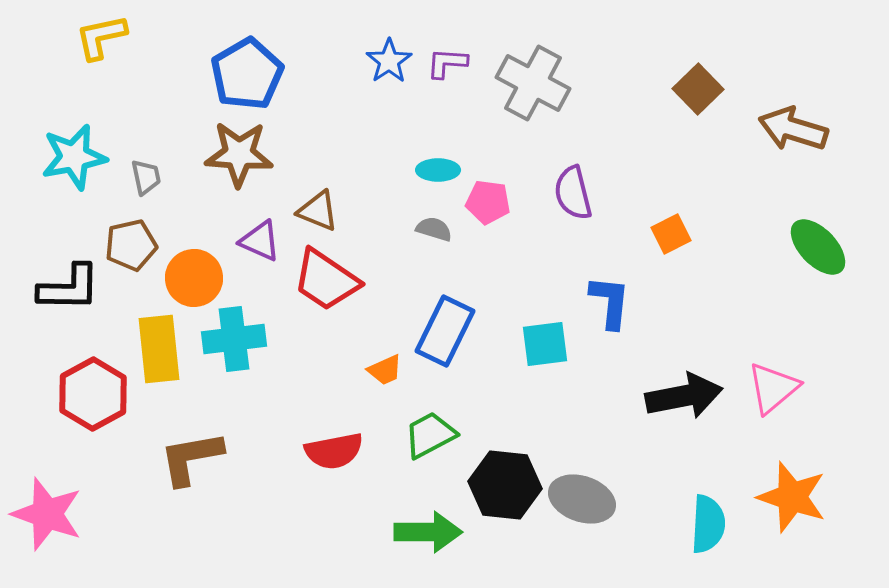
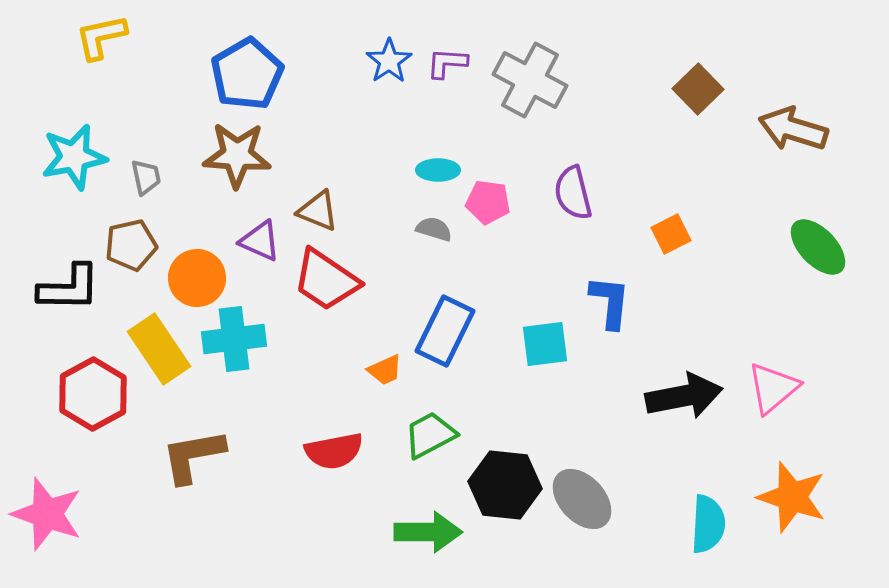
gray cross: moved 3 px left, 3 px up
brown star: moved 2 px left, 1 px down
orange circle: moved 3 px right
yellow rectangle: rotated 28 degrees counterclockwise
brown L-shape: moved 2 px right, 2 px up
gray ellipse: rotated 28 degrees clockwise
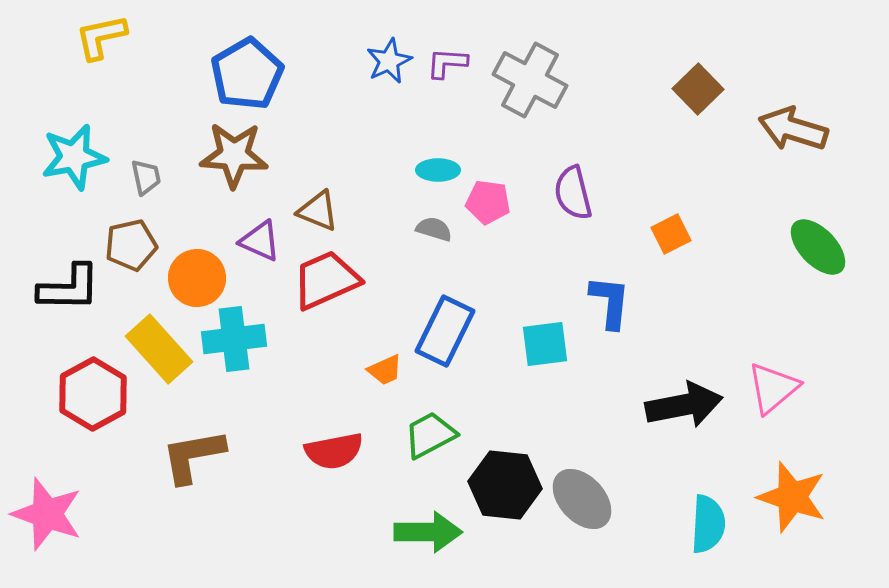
blue star: rotated 9 degrees clockwise
brown star: moved 3 px left
red trapezoid: rotated 122 degrees clockwise
yellow rectangle: rotated 8 degrees counterclockwise
black arrow: moved 9 px down
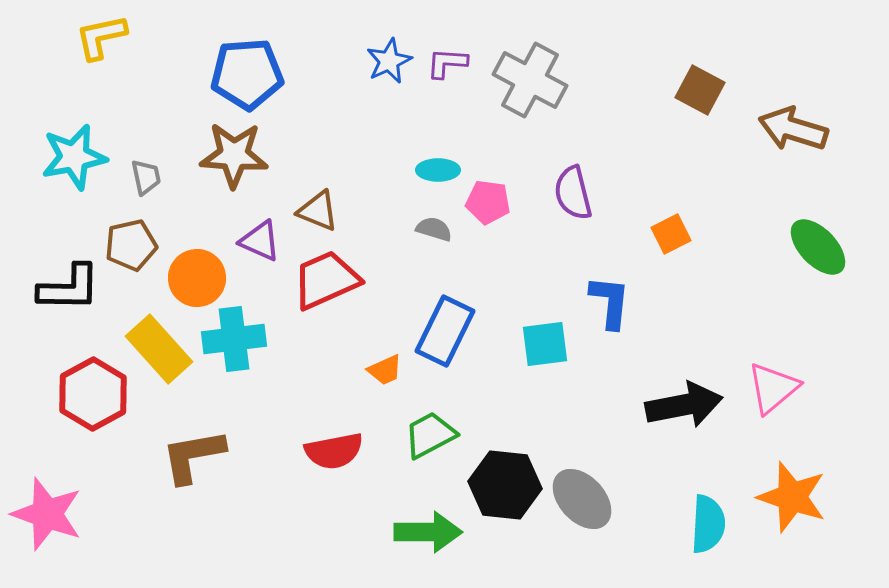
blue pentagon: rotated 26 degrees clockwise
brown square: moved 2 px right, 1 px down; rotated 18 degrees counterclockwise
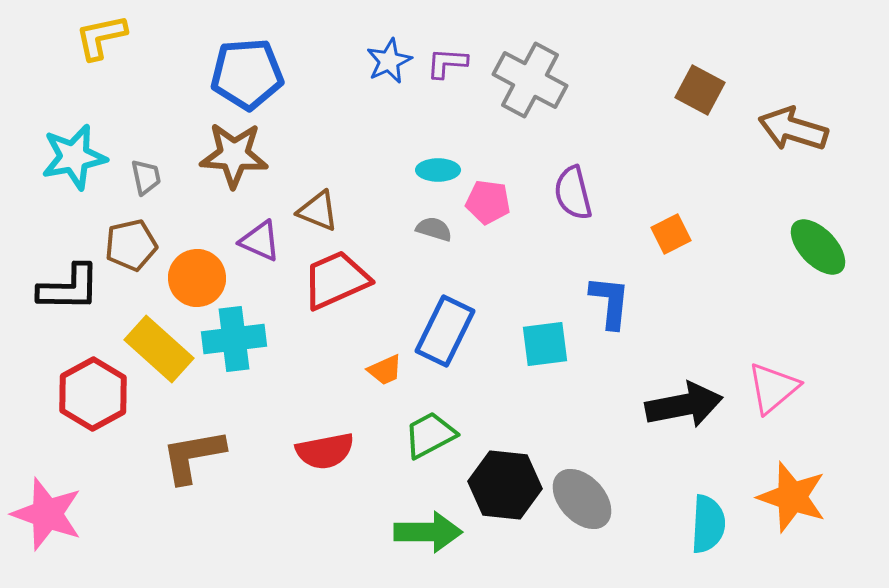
red trapezoid: moved 10 px right
yellow rectangle: rotated 6 degrees counterclockwise
red semicircle: moved 9 px left
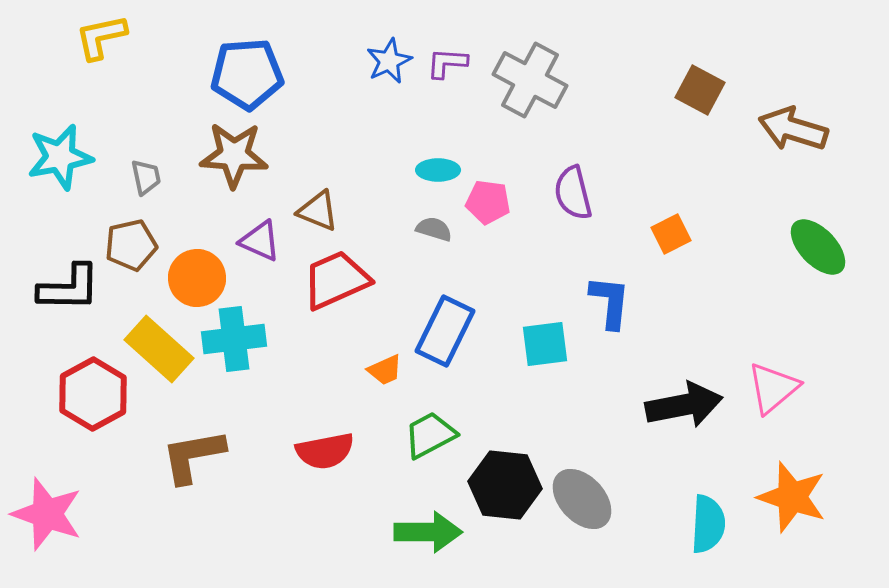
cyan star: moved 14 px left
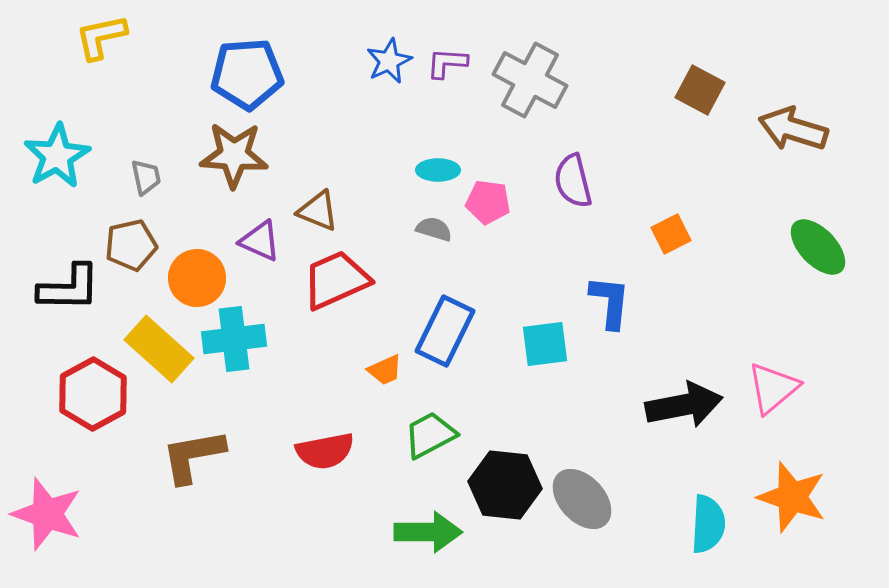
cyan star: moved 3 px left, 1 px up; rotated 18 degrees counterclockwise
purple semicircle: moved 12 px up
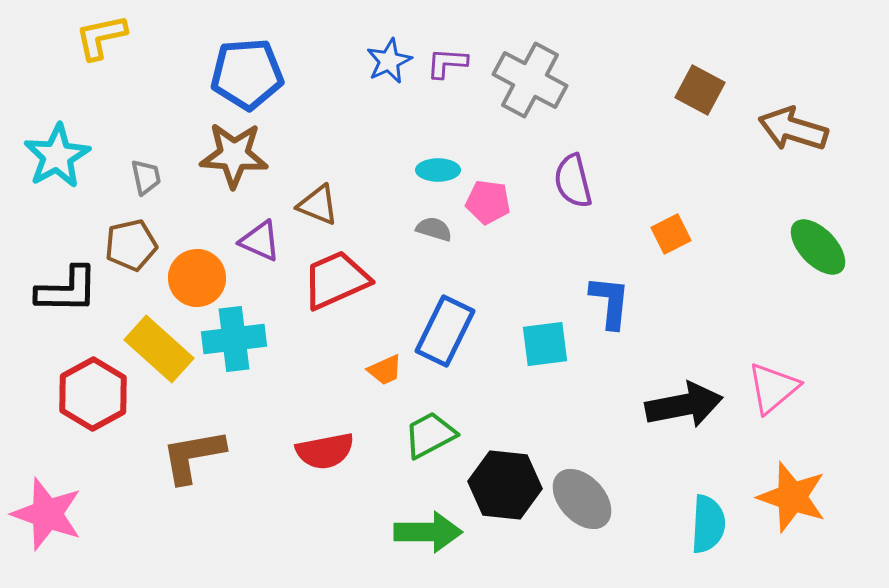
brown triangle: moved 6 px up
black L-shape: moved 2 px left, 2 px down
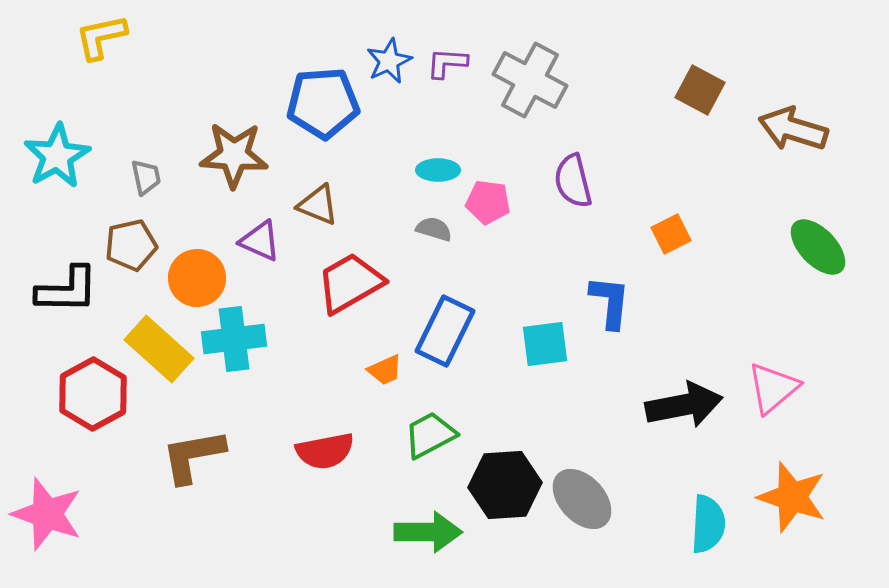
blue pentagon: moved 76 px right, 29 px down
red trapezoid: moved 14 px right, 3 px down; rotated 6 degrees counterclockwise
black hexagon: rotated 10 degrees counterclockwise
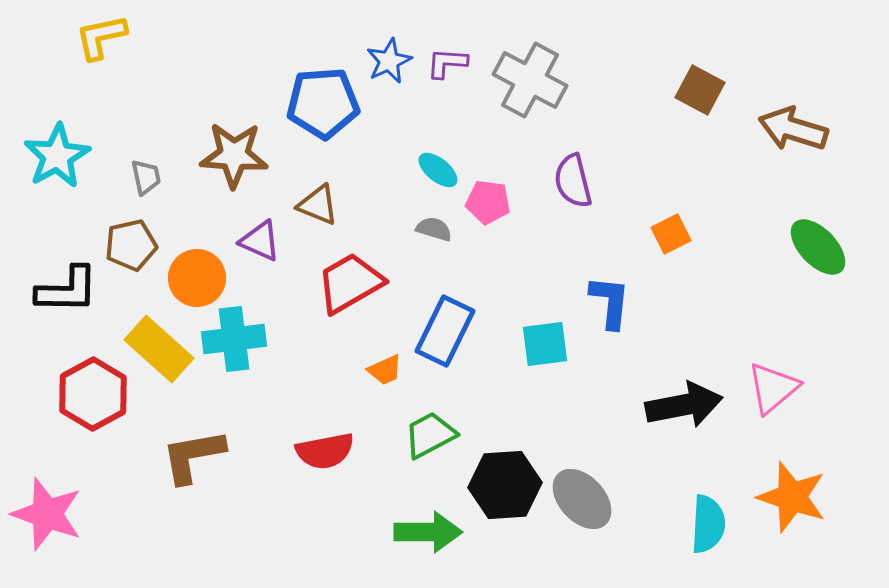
cyan ellipse: rotated 39 degrees clockwise
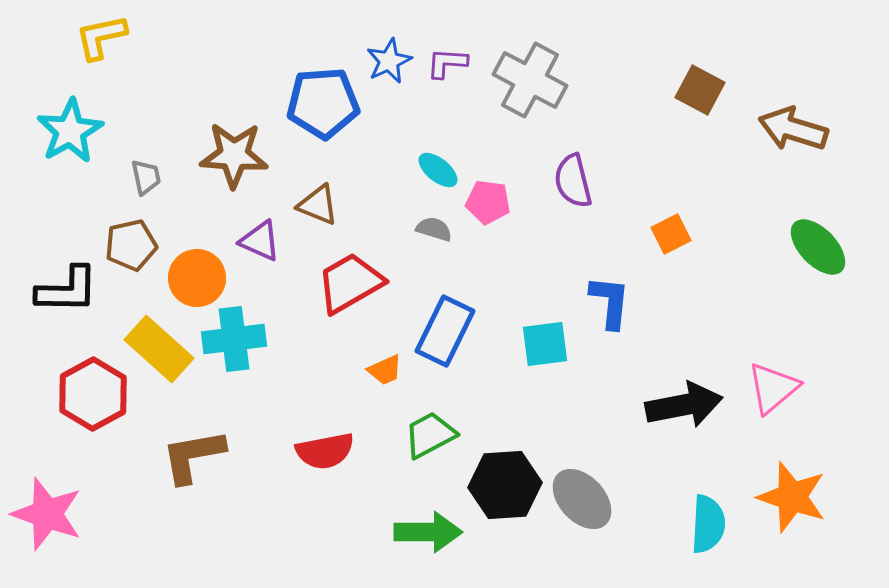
cyan star: moved 13 px right, 25 px up
